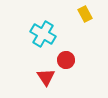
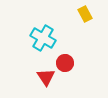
cyan cross: moved 4 px down
red circle: moved 1 px left, 3 px down
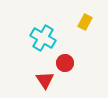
yellow rectangle: moved 8 px down; rotated 56 degrees clockwise
red triangle: moved 1 px left, 3 px down
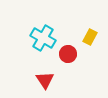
yellow rectangle: moved 5 px right, 15 px down
red circle: moved 3 px right, 9 px up
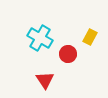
cyan cross: moved 3 px left
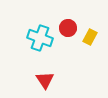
cyan cross: rotated 10 degrees counterclockwise
red circle: moved 26 px up
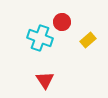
red circle: moved 6 px left, 6 px up
yellow rectangle: moved 2 px left, 3 px down; rotated 21 degrees clockwise
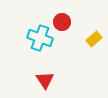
yellow rectangle: moved 6 px right, 1 px up
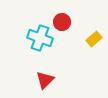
red triangle: rotated 18 degrees clockwise
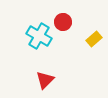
red circle: moved 1 px right
cyan cross: moved 1 px left, 2 px up; rotated 10 degrees clockwise
